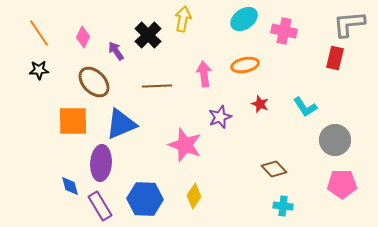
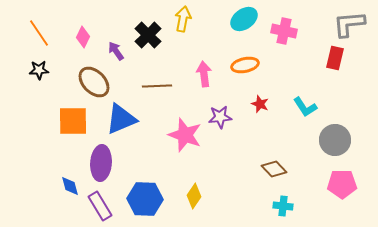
purple star: rotated 15 degrees clockwise
blue triangle: moved 5 px up
pink star: moved 10 px up
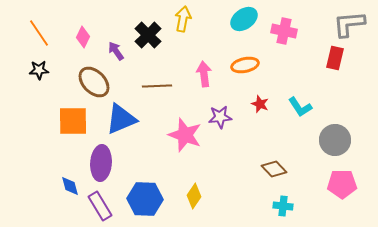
cyan L-shape: moved 5 px left
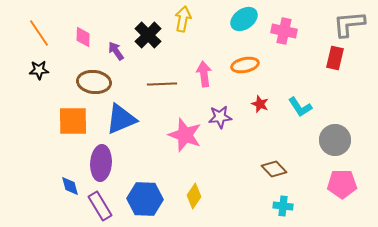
pink diamond: rotated 25 degrees counterclockwise
brown ellipse: rotated 40 degrees counterclockwise
brown line: moved 5 px right, 2 px up
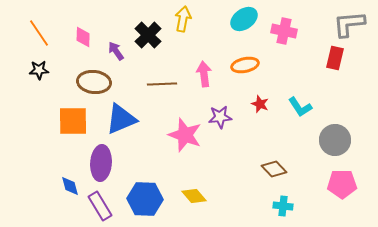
yellow diamond: rotated 75 degrees counterclockwise
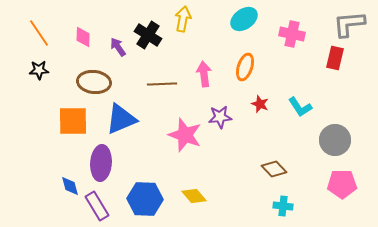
pink cross: moved 8 px right, 3 px down
black cross: rotated 12 degrees counterclockwise
purple arrow: moved 2 px right, 4 px up
orange ellipse: moved 2 px down; rotated 60 degrees counterclockwise
purple rectangle: moved 3 px left
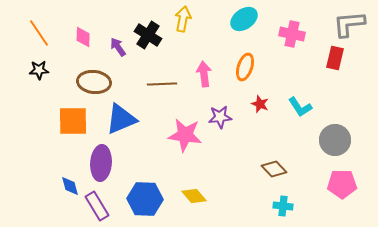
pink star: rotated 12 degrees counterclockwise
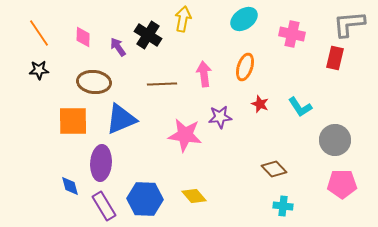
purple rectangle: moved 7 px right
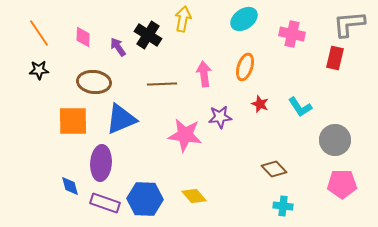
purple rectangle: moved 1 px right, 3 px up; rotated 40 degrees counterclockwise
